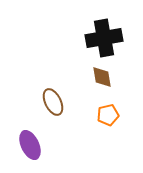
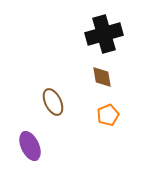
black cross: moved 4 px up; rotated 6 degrees counterclockwise
orange pentagon: rotated 10 degrees counterclockwise
purple ellipse: moved 1 px down
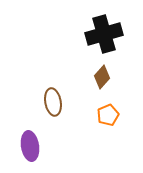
brown diamond: rotated 50 degrees clockwise
brown ellipse: rotated 16 degrees clockwise
purple ellipse: rotated 16 degrees clockwise
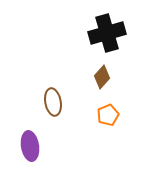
black cross: moved 3 px right, 1 px up
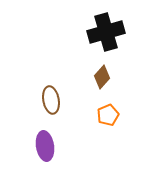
black cross: moved 1 px left, 1 px up
brown ellipse: moved 2 px left, 2 px up
purple ellipse: moved 15 px right
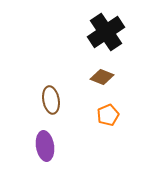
black cross: rotated 18 degrees counterclockwise
brown diamond: rotated 70 degrees clockwise
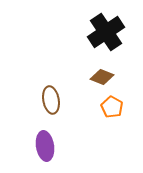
orange pentagon: moved 4 px right, 8 px up; rotated 20 degrees counterclockwise
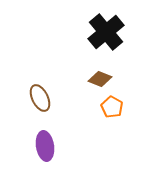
black cross: rotated 6 degrees counterclockwise
brown diamond: moved 2 px left, 2 px down
brown ellipse: moved 11 px left, 2 px up; rotated 16 degrees counterclockwise
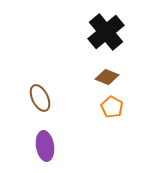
brown diamond: moved 7 px right, 2 px up
